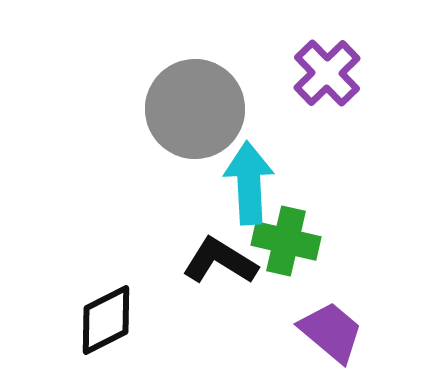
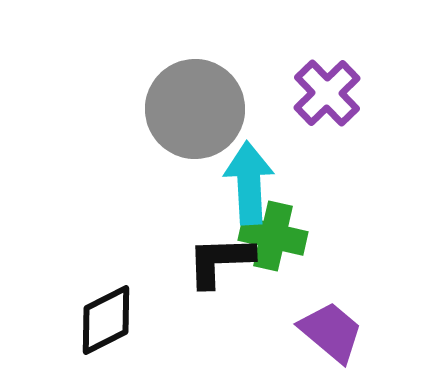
purple cross: moved 20 px down
green cross: moved 13 px left, 5 px up
black L-shape: rotated 34 degrees counterclockwise
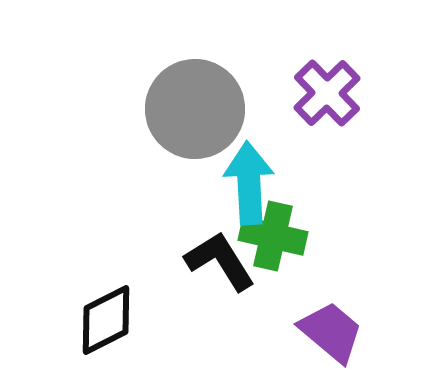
black L-shape: rotated 60 degrees clockwise
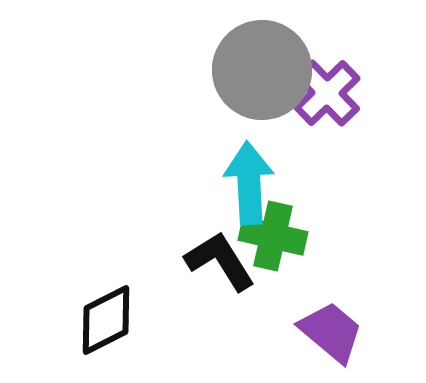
gray circle: moved 67 px right, 39 px up
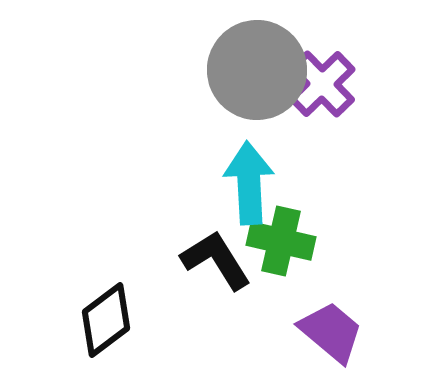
gray circle: moved 5 px left
purple cross: moved 5 px left, 9 px up
green cross: moved 8 px right, 5 px down
black L-shape: moved 4 px left, 1 px up
black diamond: rotated 10 degrees counterclockwise
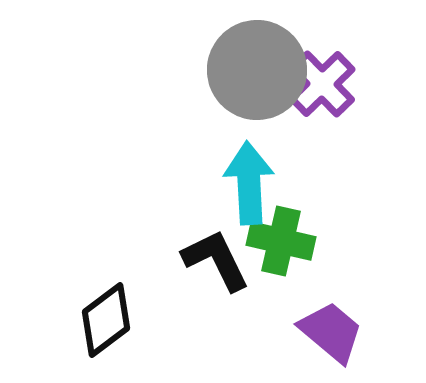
black L-shape: rotated 6 degrees clockwise
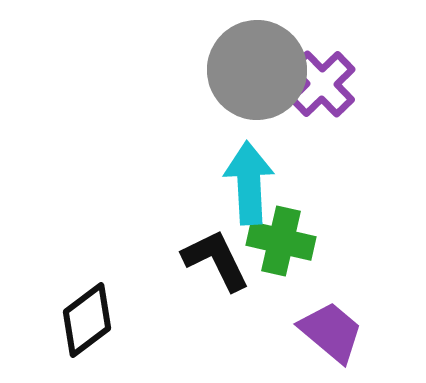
black diamond: moved 19 px left
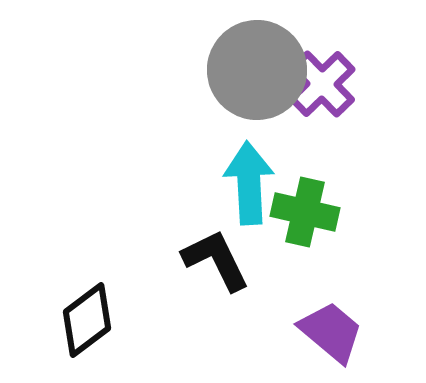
green cross: moved 24 px right, 29 px up
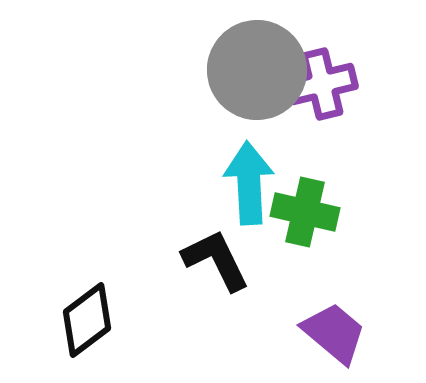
purple cross: rotated 30 degrees clockwise
purple trapezoid: moved 3 px right, 1 px down
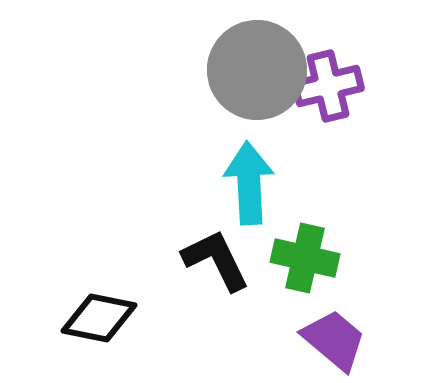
purple cross: moved 6 px right, 2 px down
green cross: moved 46 px down
black diamond: moved 12 px right, 2 px up; rotated 48 degrees clockwise
purple trapezoid: moved 7 px down
